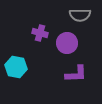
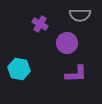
purple cross: moved 9 px up; rotated 14 degrees clockwise
cyan hexagon: moved 3 px right, 2 px down
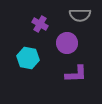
cyan hexagon: moved 9 px right, 11 px up
